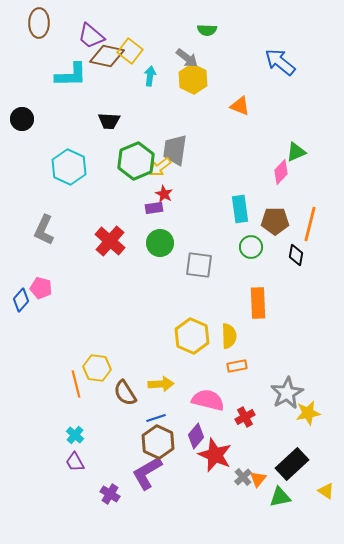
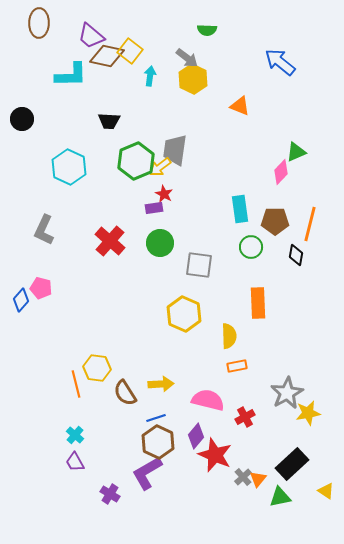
yellow hexagon at (192, 336): moved 8 px left, 22 px up
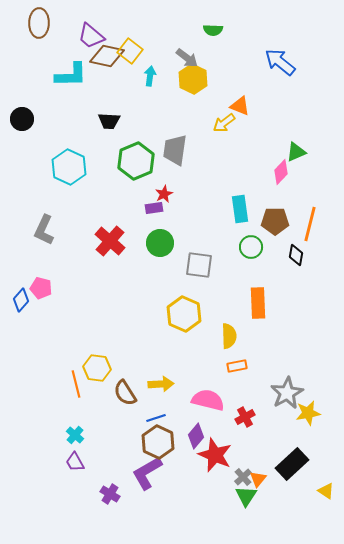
green semicircle at (207, 30): moved 6 px right
yellow arrow at (160, 167): moved 64 px right, 44 px up
red star at (164, 194): rotated 18 degrees clockwise
green triangle at (280, 497): moved 34 px left, 1 px up; rotated 45 degrees counterclockwise
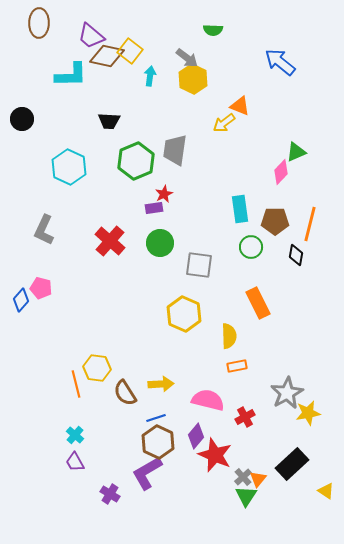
orange rectangle at (258, 303): rotated 24 degrees counterclockwise
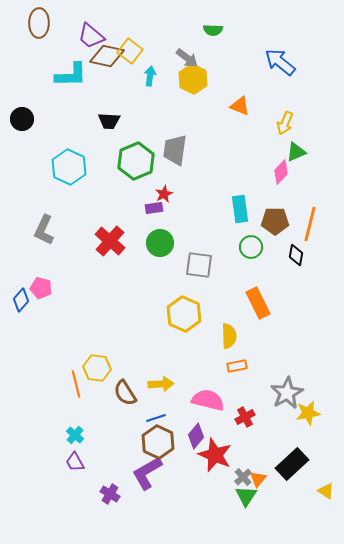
yellow arrow at (224, 123): moved 61 px right; rotated 30 degrees counterclockwise
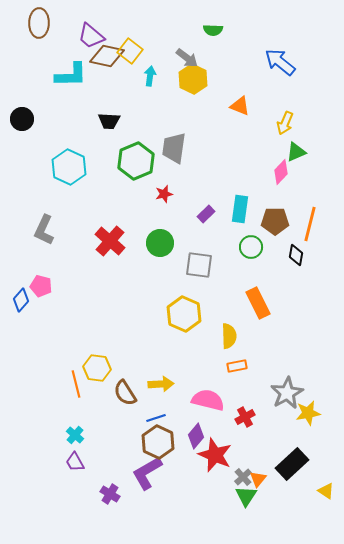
gray trapezoid at (175, 150): moved 1 px left, 2 px up
red star at (164, 194): rotated 12 degrees clockwise
purple rectangle at (154, 208): moved 52 px right, 6 px down; rotated 36 degrees counterclockwise
cyan rectangle at (240, 209): rotated 16 degrees clockwise
pink pentagon at (41, 288): moved 2 px up
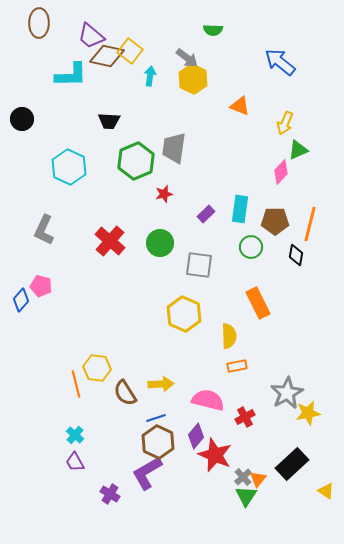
green triangle at (296, 152): moved 2 px right, 2 px up
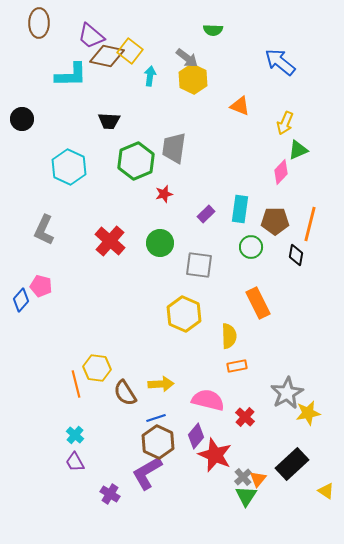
red cross at (245, 417): rotated 18 degrees counterclockwise
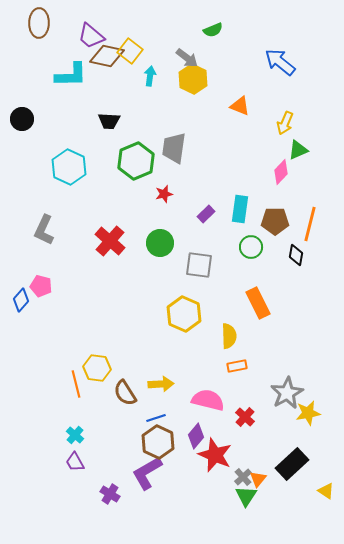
green semicircle at (213, 30): rotated 24 degrees counterclockwise
